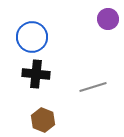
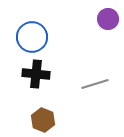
gray line: moved 2 px right, 3 px up
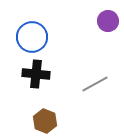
purple circle: moved 2 px down
gray line: rotated 12 degrees counterclockwise
brown hexagon: moved 2 px right, 1 px down
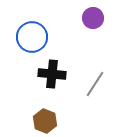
purple circle: moved 15 px left, 3 px up
black cross: moved 16 px right
gray line: rotated 28 degrees counterclockwise
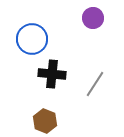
blue circle: moved 2 px down
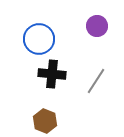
purple circle: moved 4 px right, 8 px down
blue circle: moved 7 px right
gray line: moved 1 px right, 3 px up
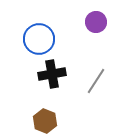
purple circle: moved 1 px left, 4 px up
black cross: rotated 16 degrees counterclockwise
